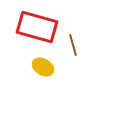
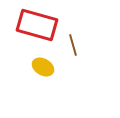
red rectangle: moved 2 px up
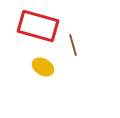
red rectangle: moved 1 px right, 1 px down
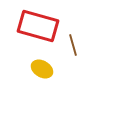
yellow ellipse: moved 1 px left, 2 px down
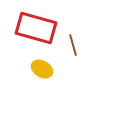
red rectangle: moved 2 px left, 2 px down
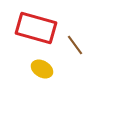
brown line: moved 2 px right; rotated 20 degrees counterclockwise
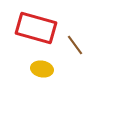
yellow ellipse: rotated 20 degrees counterclockwise
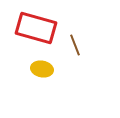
brown line: rotated 15 degrees clockwise
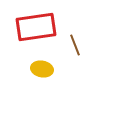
red rectangle: moved 1 px up; rotated 24 degrees counterclockwise
